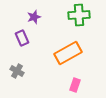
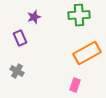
purple rectangle: moved 2 px left
orange rectangle: moved 19 px right
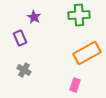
purple star: rotated 24 degrees counterclockwise
gray cross: moved 7 px right, 1 px up
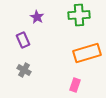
purple star: moved 3 px right
purple rectangle: moved 3 px right, 2 px down
orange rectangle: rotated 12 degrees clockwise
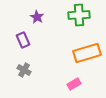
pink rectangle: moved 1 px left, 1 px up; rotated 40 degrees clockwise
